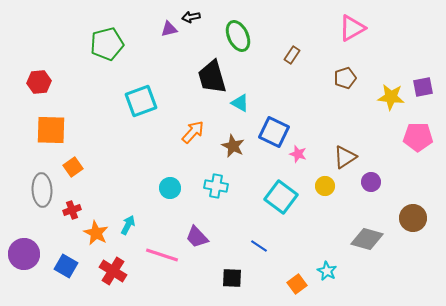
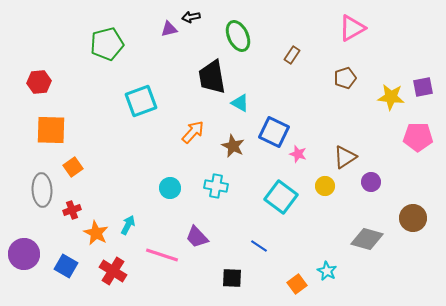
black trapezoid at (212, 77): rotated 6 degrees clockwise
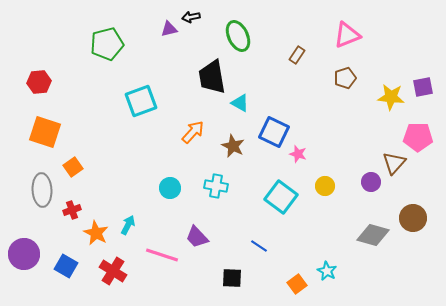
pink triangle at (352, 28): moved 5 px left, 7 px down; rotated 8 degrees clockwise
brown rectangle at (292, 55): moved 5 px right
orange square at (51, 130): moved 6 px left, 2 px down; rotated 16 degrees clockwise
brown triangle at (345, 157): moved 49 px right, 6 px down; rotated 15 degrees counterclockwise
gray diamond at (367, 239): moved 6 px right, 4 px up
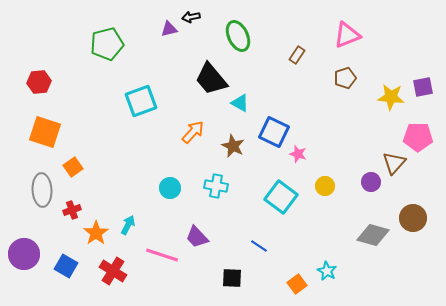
black trapezoid at (212, 77): moved 1 px left, 2 px down; rotated 30 degrees counterclockwise
orange star at (96, 233): rotated 10 degrees clockwise
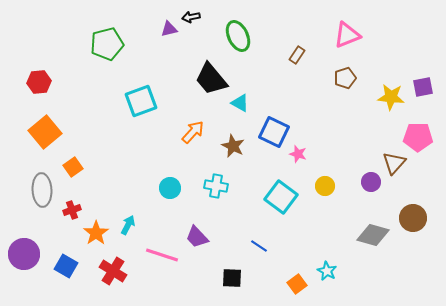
orange square at (45, 132): rotated 32 degrees clockwise
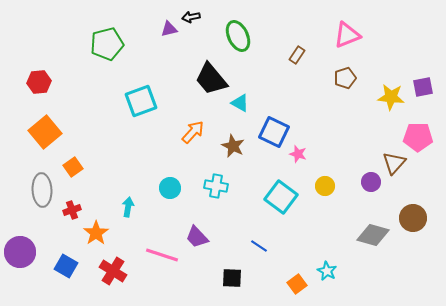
cyan arrow at (128, 225): moved 18 px up; rotated 18 degrees counterclockwise
purple circle at (24, 254): moved 4 px left, 2 px up
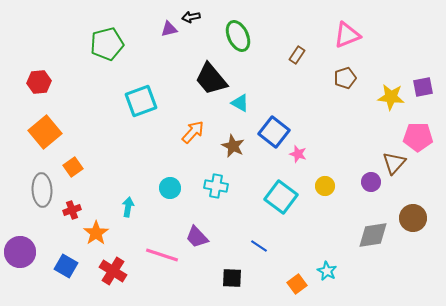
blue square at (274, 132): rotated 12 degrees clockwise
gray diamond at (373, 235): rotated 24 degrees counterclockwise
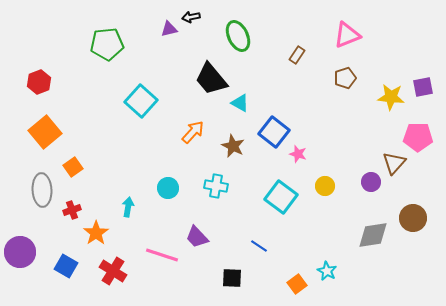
green pentagon at (107, 44): rotated 8 degrees clockwise
red hexagon at (39, 82): rotated 15 degrees counterclockwise
cyan square at (141, 101): rotated 28 degrees counterclockwise
cyan circle at (170, 188): moved 2 px left
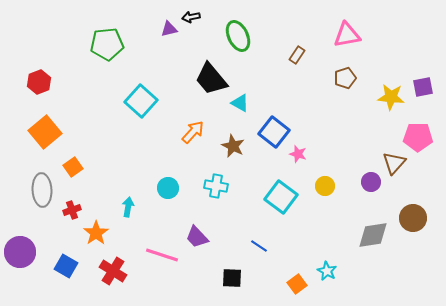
pink triangle at (347, 35): rotated 12 degrees clockwise
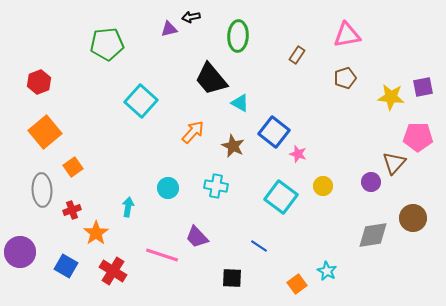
green ellipse at (238, 36): rotated 28 degrees clockwise
yellow circle at (325, 186): moved 2 px left
